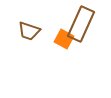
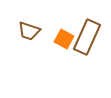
brown rectangle: moved 6 px right, 13 px down
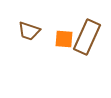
orange square: rotated 24 degrees counterclockwise
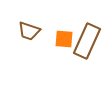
brown rectangle: moved 4 px down
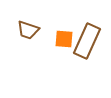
brown trapezoid: moved 1 px left, 1 px up
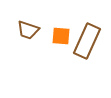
orange square: moved 3 px left, 3 px up
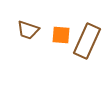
orange square: moved 1 px up
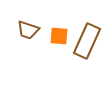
orange square: moved 2 px left, 1 px down
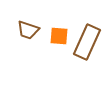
brown rectangle: moved 1 px down
